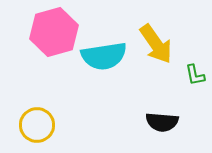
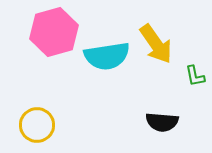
cyan semicircle: moved 3 px right
green L-shape: moved 1 px down
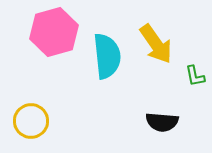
cyan semicircle: rotated 87 degrees counterclockwise
yellow circle: moved 6 px left, 4 px up
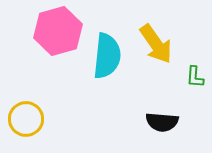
pink hexagon: moved 4 px right, 1 px up
cyan semicircle: rotated 12 degrees clockwise
green L-shape: moved 1 px down; rotated 15 degrees clockwise
yellow circle: moved 5 px left, 2 px up
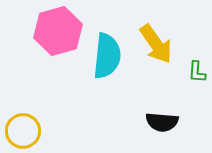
green L-shape: moved 2 px right, 5 px up
yellow circle: moved 3 px left, 12 px down
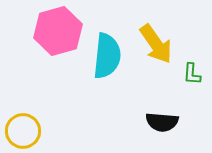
green L-shape: moved 5 px left, 2 px down
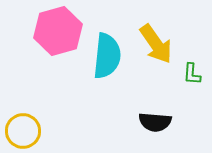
black semicircle: moved 7 px left
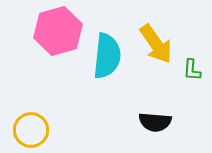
green L-shape: moved 4 px up
yellow circle: moved 8 px right, 1 px up
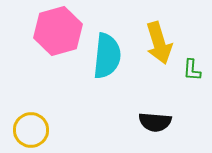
yellow arrow: moved 3 px right, 1 px up; rotated 18 degrees clockwise
